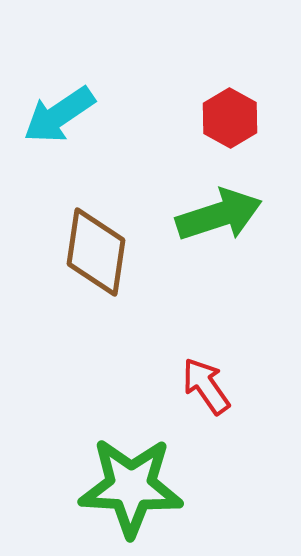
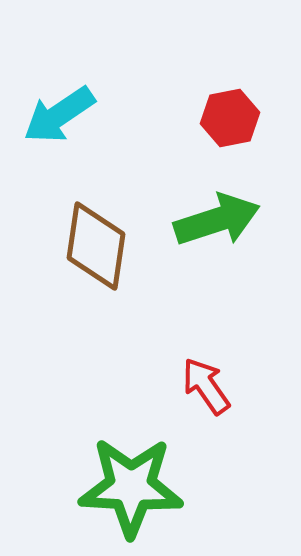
red hexagon: rotated 20 degrees clockwise
green arrow: moved 2 px left, 5 px down
brown diamond: moved 6 px up
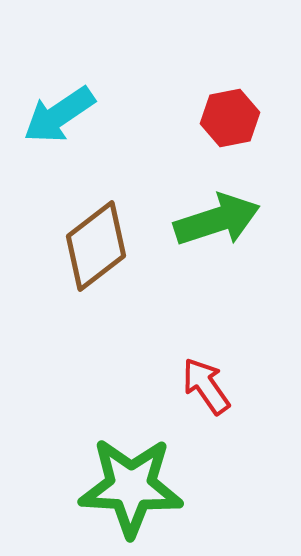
brown diamond: rotated 44 degrees clockwise
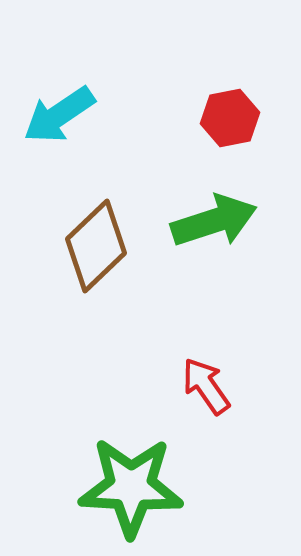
green arrow: moved 3 px left, 1 px down
brown diamond: rotated 6 degrees counterclockwise
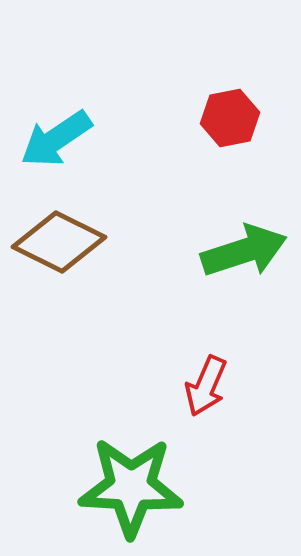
cyan arrow: moved 3 px left, 24 px down
green arrow: moved 30 px right, 30 px down
brown diamond: moved 37 px left, 4 px up; rotated 70 degrees clockwise
red arrow: rotated 122 degrees counterclockwise
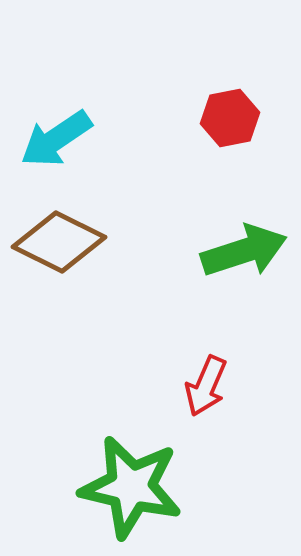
green star: rotated 10 degrees clockwise
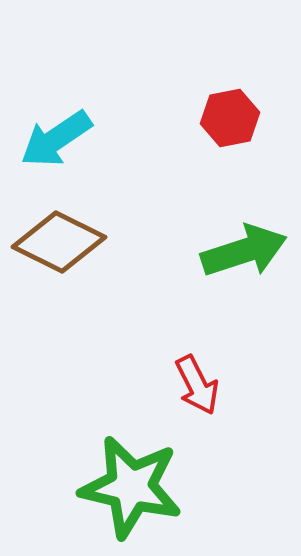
red arrow: moved 9 px left, 1 px up; rotated 50 degrees counterclockwise
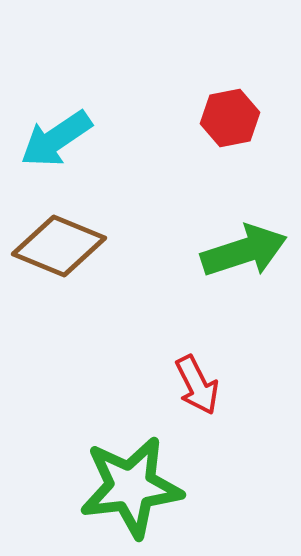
brown diamond: moved 4 px down; rotated 4 degrees counterclockwise
green star: rotated 20 degrees counterclockwise
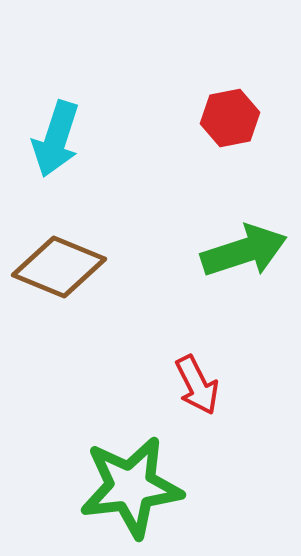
cyan arrow: rotated 38 degrees counterclockwise
brown diamond: moved 21 px down
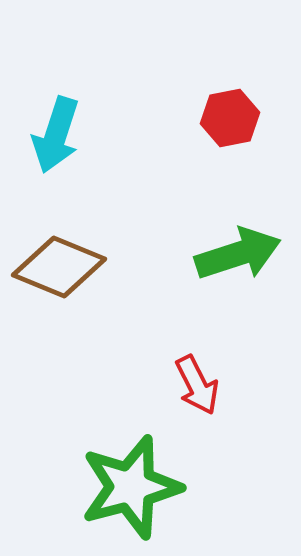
cyan arrow: moved 4 px up
green arrow: moved 6 px left, 3 px down
green star: rotated 8 degrees counterclockwise
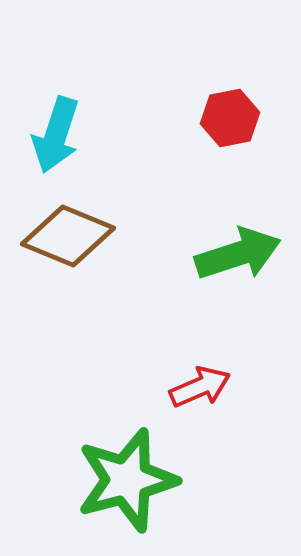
brown diamond: moved 9 px right, 31 px up
red arrow: moved 3 px right, 2 px down; rotated 86 degrees counterclockwise
green star: moved 4 px left, 7 px up
